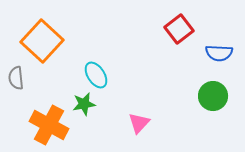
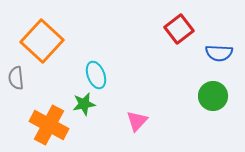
cyan ellipse: rotated 12 degrees clockwise
pink triangle: moved 2 px left, 2 px up
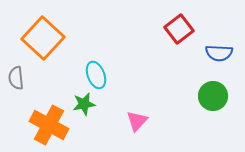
orange square: moved 1 px right, 3 px up
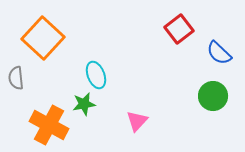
blue semicircle: rotated 40 degrees clockwise
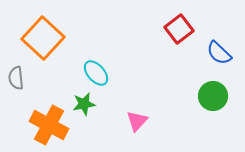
cyan ellipse: moved 2 px up; rotated 20 degrees counterclockwise
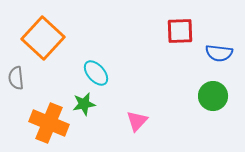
red square: moved 1 px right, 2 px down; rotated 36 degrees clockwise
blue semicircle: rotated 36 degrees counterclockwise
orange cross: moved 2 px up; rotated 6 degrees counterclockwise
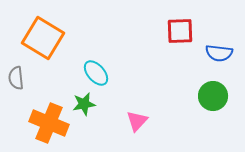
orange square: rotated 12 degrees counterclockwise
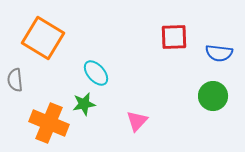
red square: moved 6 px left, 6 px down
gray semicircle: moved 1 px left, 2 px down
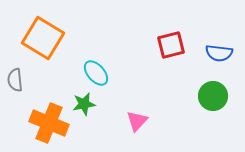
red square: moved 3 px left, 8 px down; rotated 12 degrees counterclockwise
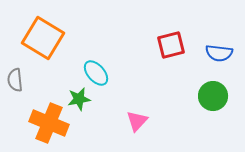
green star: moved 5 px left, 5 px up
